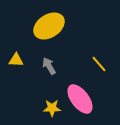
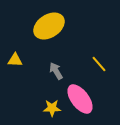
yellow triangle: moved 1 px left
gray arrow: moved 7 px right, 5 px down
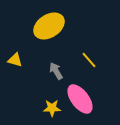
yellow triangle: rotated 14 degrees clockwise
yellow line: moved 10 px left, 4 px up
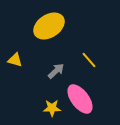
gray arrow: rotated 78 degrees clockwise
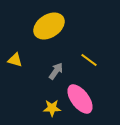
yellow line: rotated 12 degrees counterclockwise
gray arrow: rotated 12 degrees counterclockwise
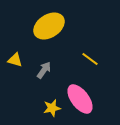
yellow line: moved 1 px right, 1 px up
gray arrow: moved 12 px left, 1 px up
yellow star: rotated 12 degrees counterclockwise
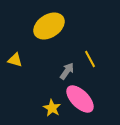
yellow line: rotated 24 degrees clockwise
gray arrow: moved 23 px right, 1 px down
pink ellipse: rotated 8 degrees counterclockwise
yellow star: rotated 30 degrees counterclockwise
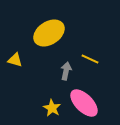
yellow ellipse: moved 7 px down
yellow line: rotated 36 degrees counterclockwise
gray arrow: moved 1 px left; rotated 24 degrees counterclockwise
pink ellipse: moved 4 px right, 4 px down
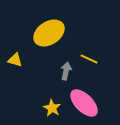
yellow line: moved 1 px left
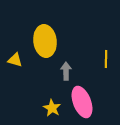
yellow ellipse: moved 4 px left, 8 px down; rotated 64 degrees counterclockwise
yellow line: moved 17 px right; rotated 66 degrees clockwise
gray arrow: rotated 12 degrees counterclockwise
pink ellipse: moved 2 px left, 1 px up; rotated 24 degrees clockwise
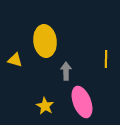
yellow star: moved 7 px left, 2 px up
